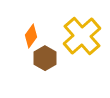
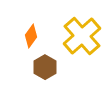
brown hexagon: moved 9 px down
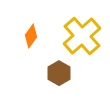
brown hexagon: moved 14 px right, 6 px down
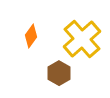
yellow cross: moved 3 px down
